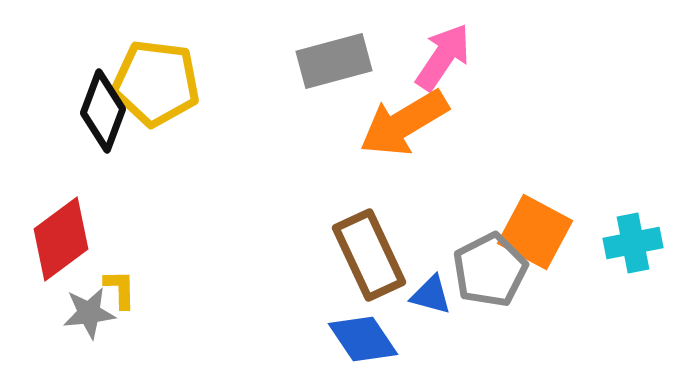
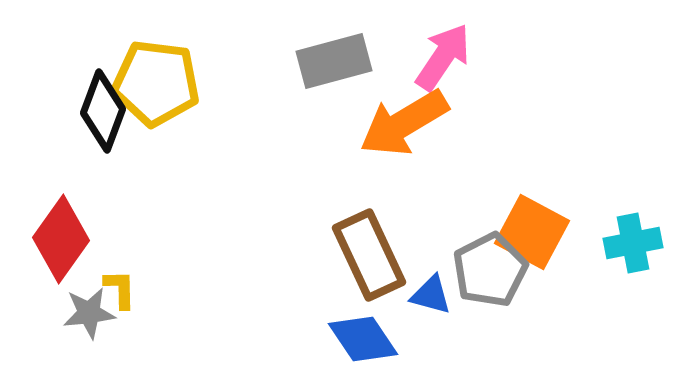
orange square: moved 3 px left
red diamond: rotated 18 degrees counterclockwise
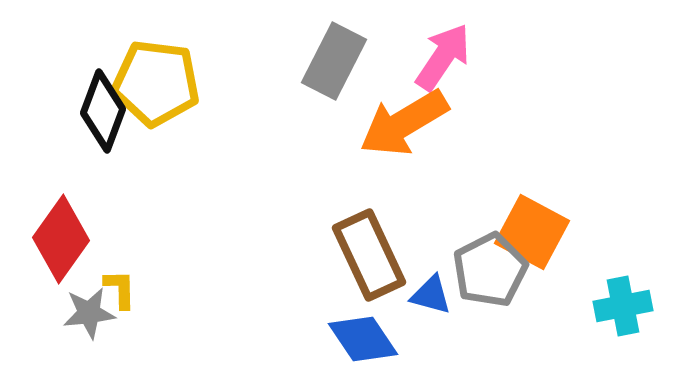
gray rectangle: rotated 48 degrees counterclockwise
cyan cross: moved 10 px left, 63 px down
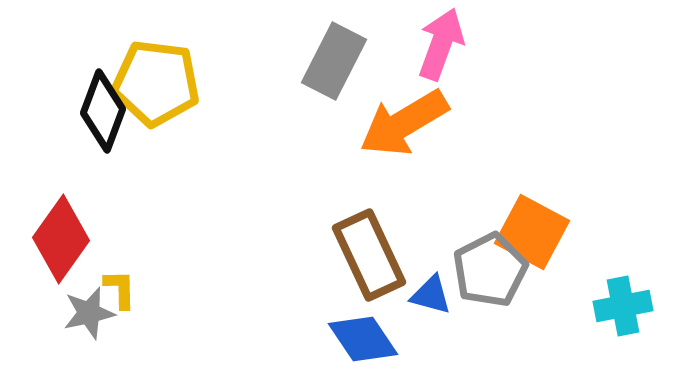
pink arrow: moved 2 px left, 13 px up; rotated 14 degrees counterclockwise
gray star: rotated 6 degrees counterclockwise
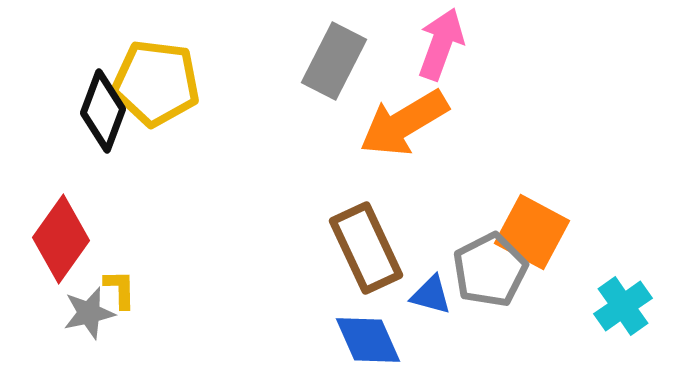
brown rectangle: moved 3 px left, 7 px up
cyan cross: rotated 24 degrees counterclockwise
blue diamond: moved 5 px right, 1 px down; rotated 10 degrees clockwise
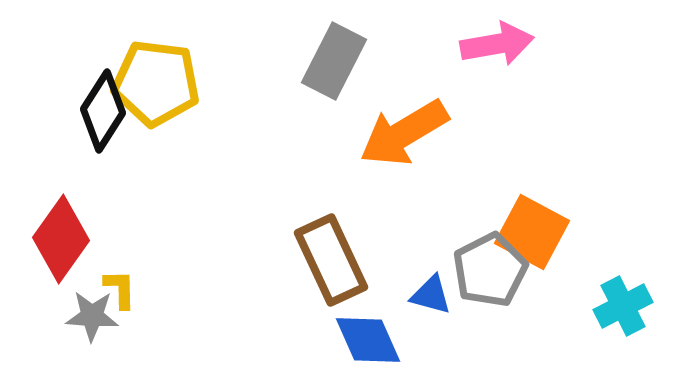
pink arrow: moved 56 px right; rotated 60 degrees clockwise
black diamond: rotated 12 degrees clockwise
orange arrow: moved 10 px down
brown rectangle: moved 35 px left, 12 px down
cyan cross: rotated 8 degrees clockwise
gray star: moved 3 px right, 3 px down; rotated 16 degrees clockwise
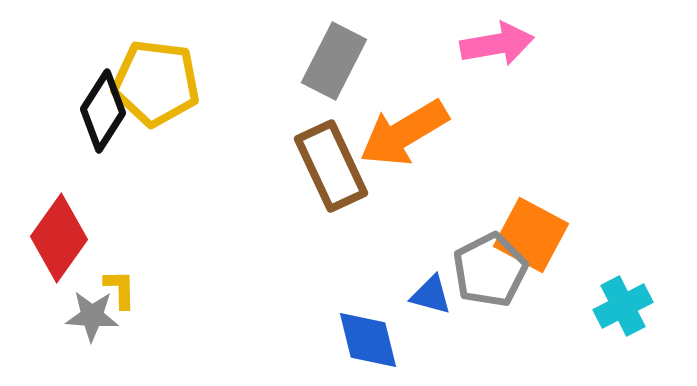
orange square: moved 1 px left, 3 px down
red diamond: moved 2 px left, 1 px up
brown rectangle: moved 94 px up
blue diamond: rotated 10 degrees clockwise
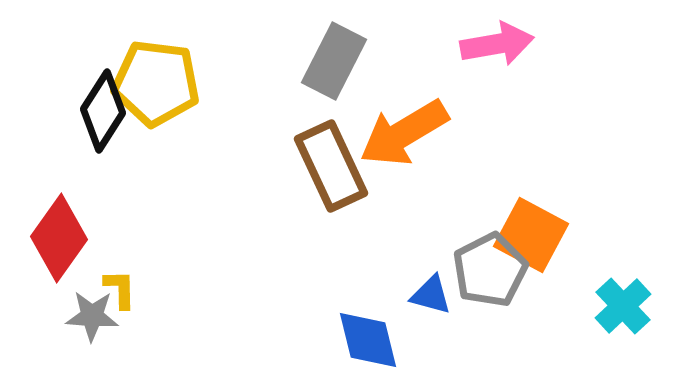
cyan cross: rotated 16 degrees counterclockwise
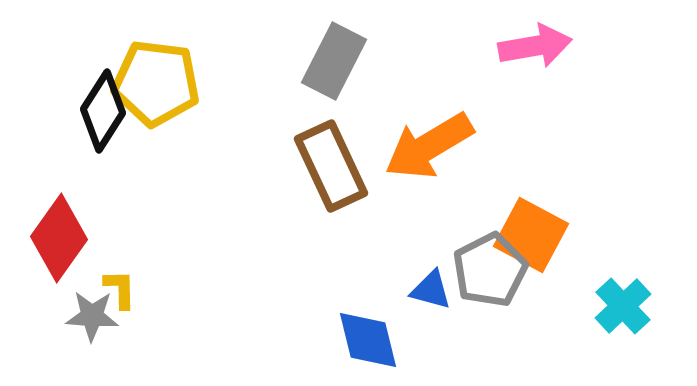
pink arrow: moved 38 px right, 2 px down
orange arrow: moved 25 px right, 13 px down
blue triangle: moved 5 px up
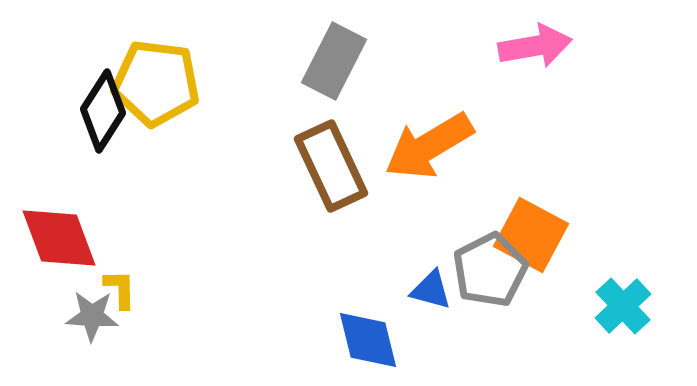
red diamond: rotated 56 degrees counterclockwise
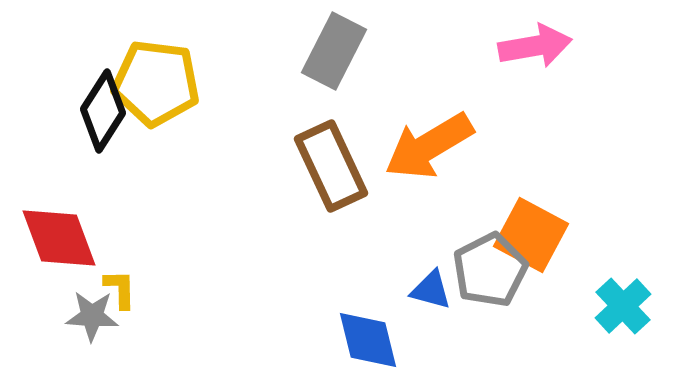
gray rectangle: moved 10 px up
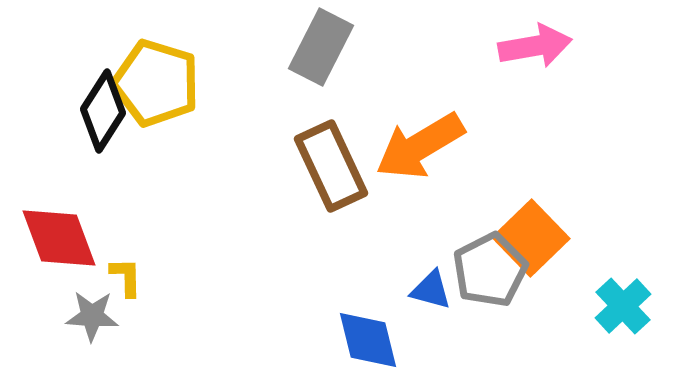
gray rectangle: moved 13 px left, 4 px up
yellow pentagon: rotated 10 degrees clockwise
orange arrow: moved 9 px left
orange square: moved 3 px down; rotated 18 degrees clockwise
yellow L-shape: moved 6 px right, 12 px up
